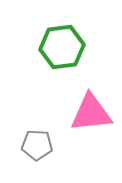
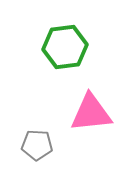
green hexagon: moved 3 px right
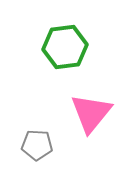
pink triangle: rotated 45 degrees counterclockwise
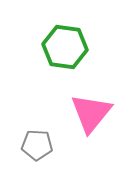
green hexagon: rotated 15 degrees clockwise
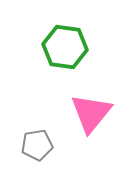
gray pentagon: rotated 12 degrees counterclockwise
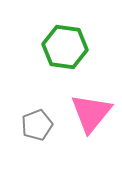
gray pentagon: moved 20 px up; rotated 12 degrees counterclockwise
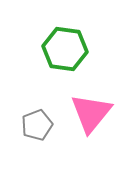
green hexagon: moved 2 px down
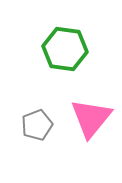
pink triangle: moved 5 px down
